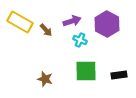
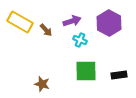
purple hexagon: moved 2 px right, 1 px up
brown star: moved 3 px left, 5 px down
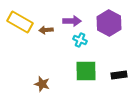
purple arrow: rotated 18 degrees clockwise
brown arrow: rotated 128 degrees clockwise
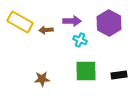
brown star: moved 5 px up; rotated 21 degrees counterclockwise
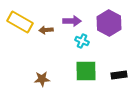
cyan cross: moved 2 px right, 1 px down
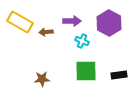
brown arrow: moved 2 px down
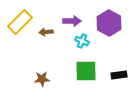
yellow rectangle: rotated 75 degrees counterclockwise
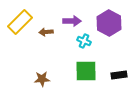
cyan cross: moved 2 px right
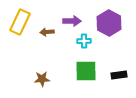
yellow rectangle: rotated 20 degrees counterclockwise
brown arrow: moved 1 px right
cyan cross: rotated 24 degrees counterclockwise
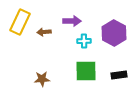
purple hexagon: moved 5 px right, 10 px down
brown arrow: moved 3 px left
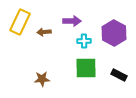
green square: moved 3 px up
black rectangle: rotated 35 degrees clockwise
